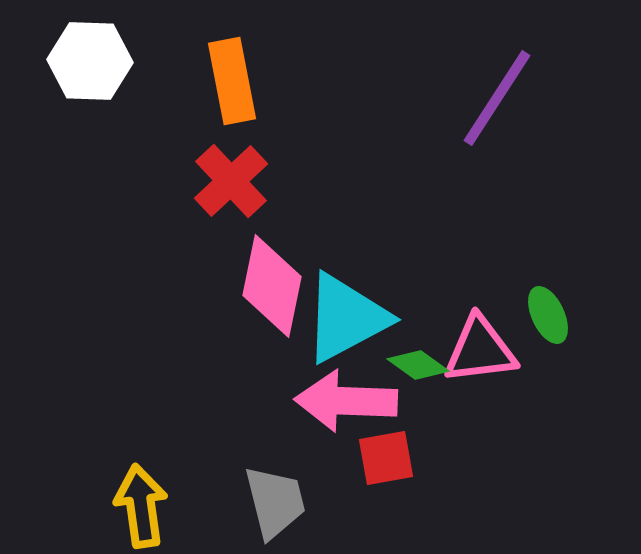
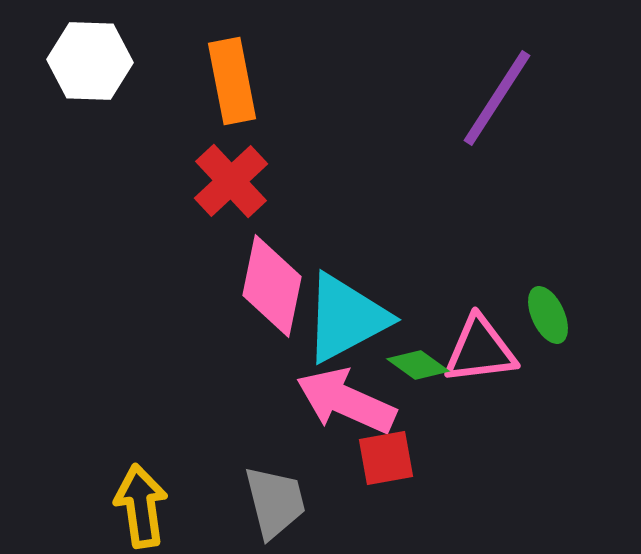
pink arrow: rotated 22 degrees clockwise
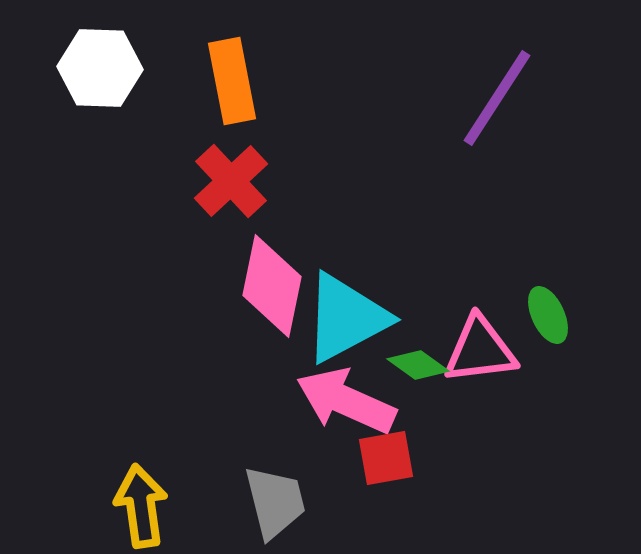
white hexagon: moved 10 px right, 7 px down
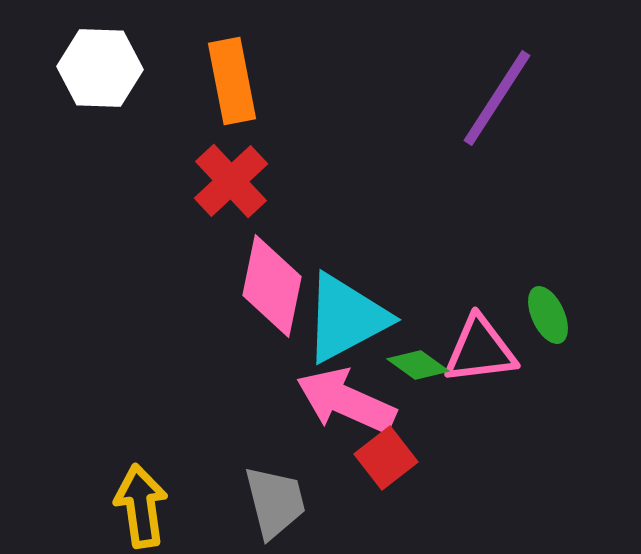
red square: rotated 28 degrees counterclockwise
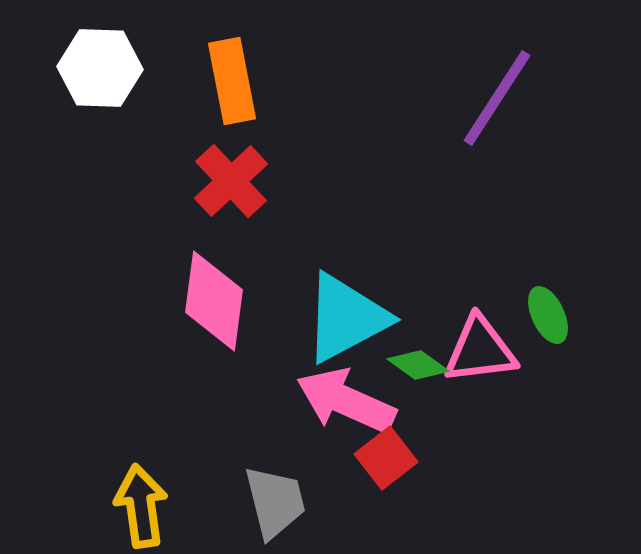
pink diamond: moved 58 px left, 15 px down; rotated 4 degrees counterclockwise
